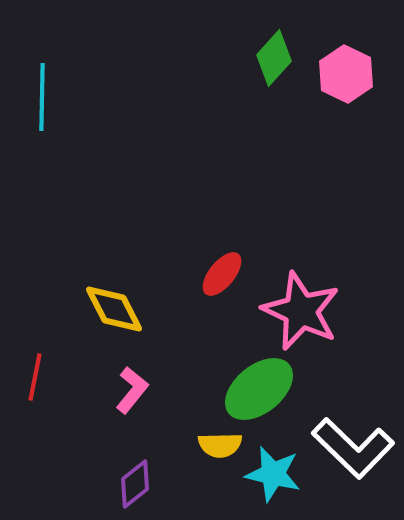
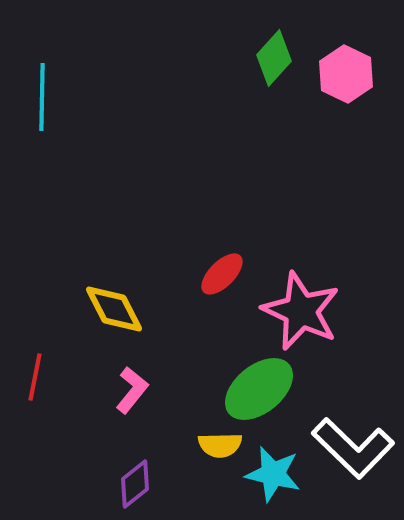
red ellipse: rotated 6 degrees clockwise
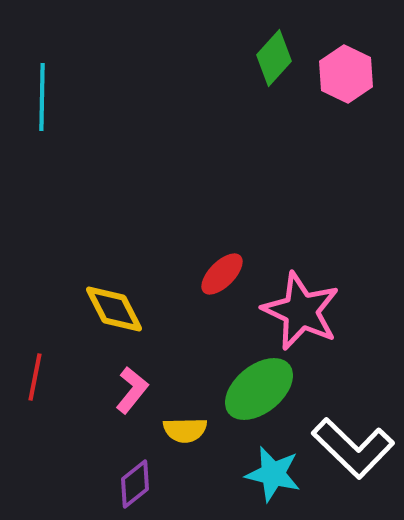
yellow semicircle: moved 35 px left, 15 px up
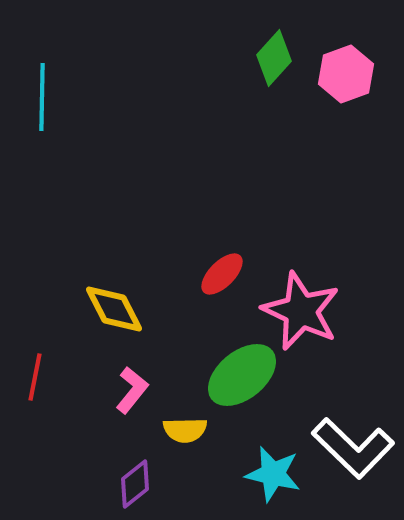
pink hexagon: rotated 14 degrees clockwise
green ellipse: moved 17 px left, 14 px up
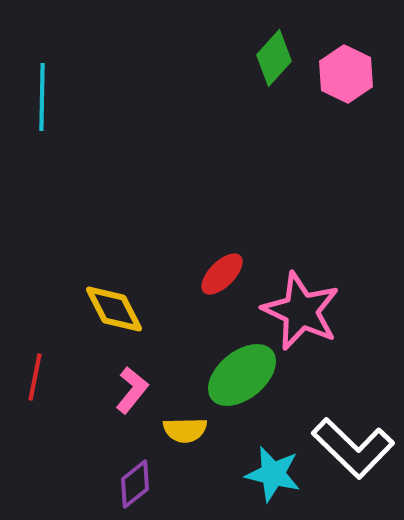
pink hexagon: rotated 14 degrees counterclockwise
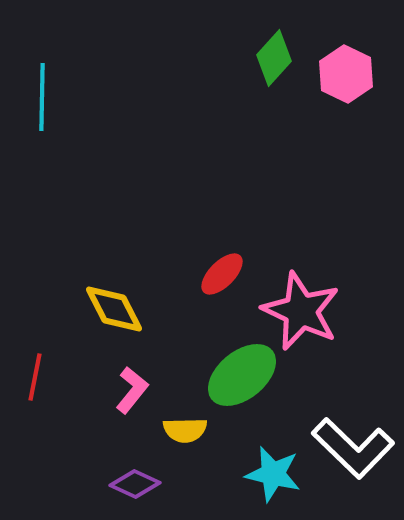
purple diamond: rotated 63 degrees clockwise
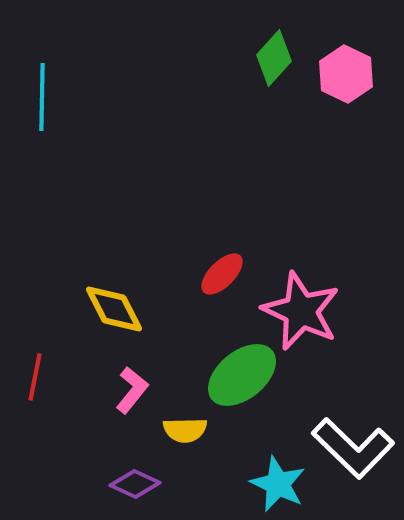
cyan star: moved 5 px right, 10 px down; rotated 12 degrees clockwise
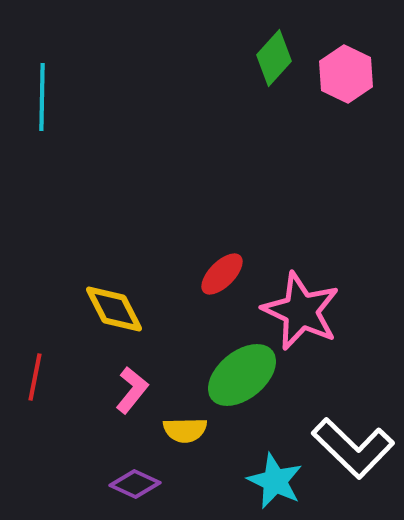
cyan star: moved 3 px left, 3 px up
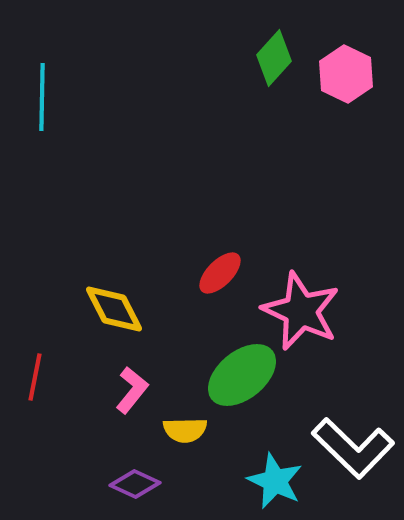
red ellipse: moved 2 px left, 1 px up
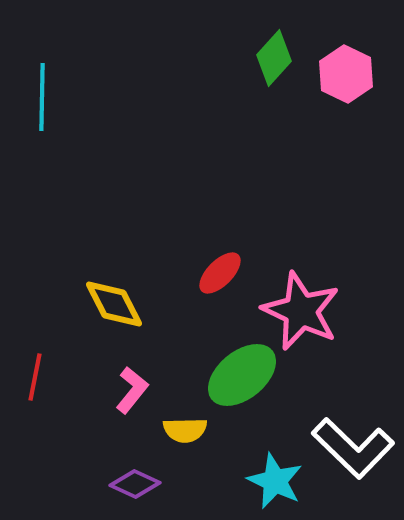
yellow diamond: moved 5 px up
